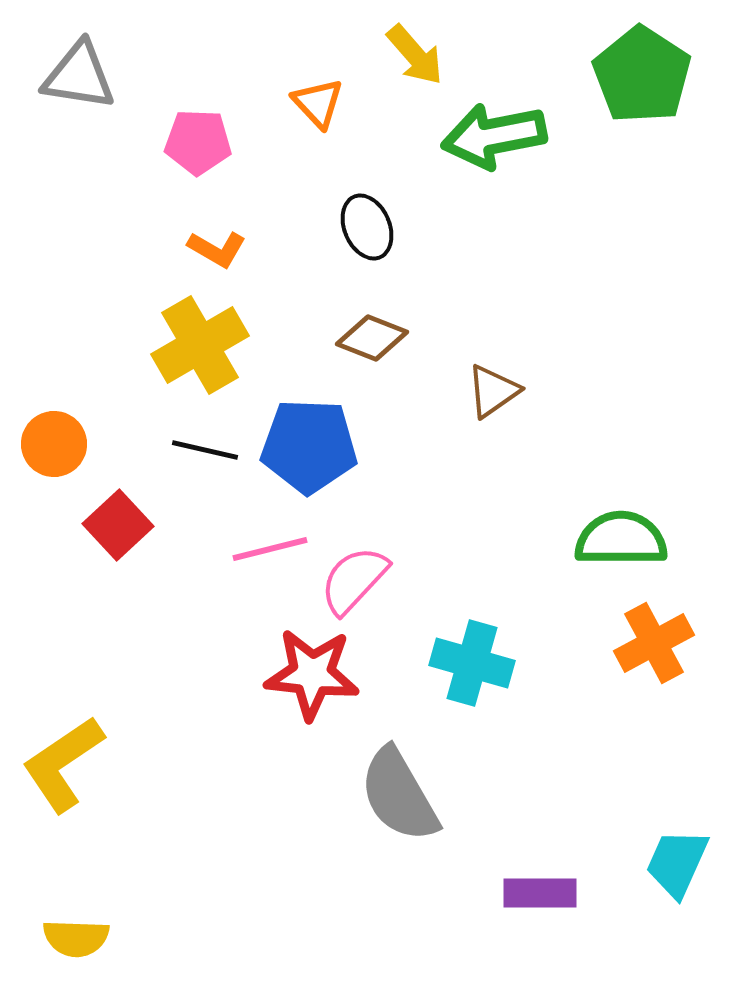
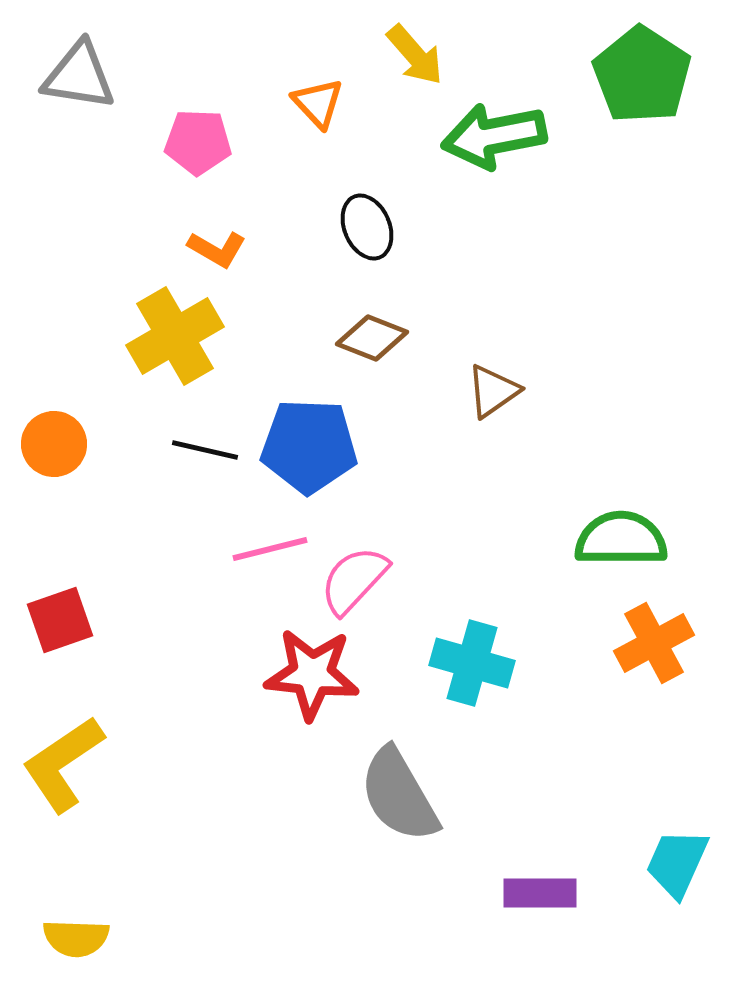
yellow cross: moved 25 px left, 9 px up
red square: moved 58 px left, 95 px down; rotated 24 degrees clockwise
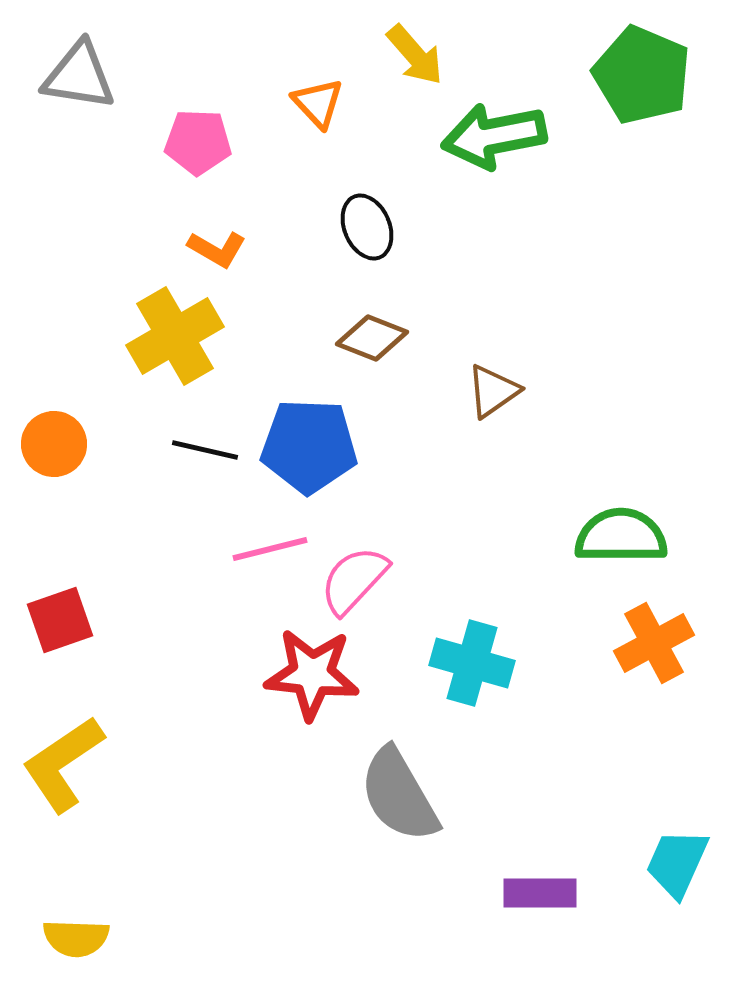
green pentagon: rotated 10 degrees counterclockwise
green semicircle: moved 3 px up
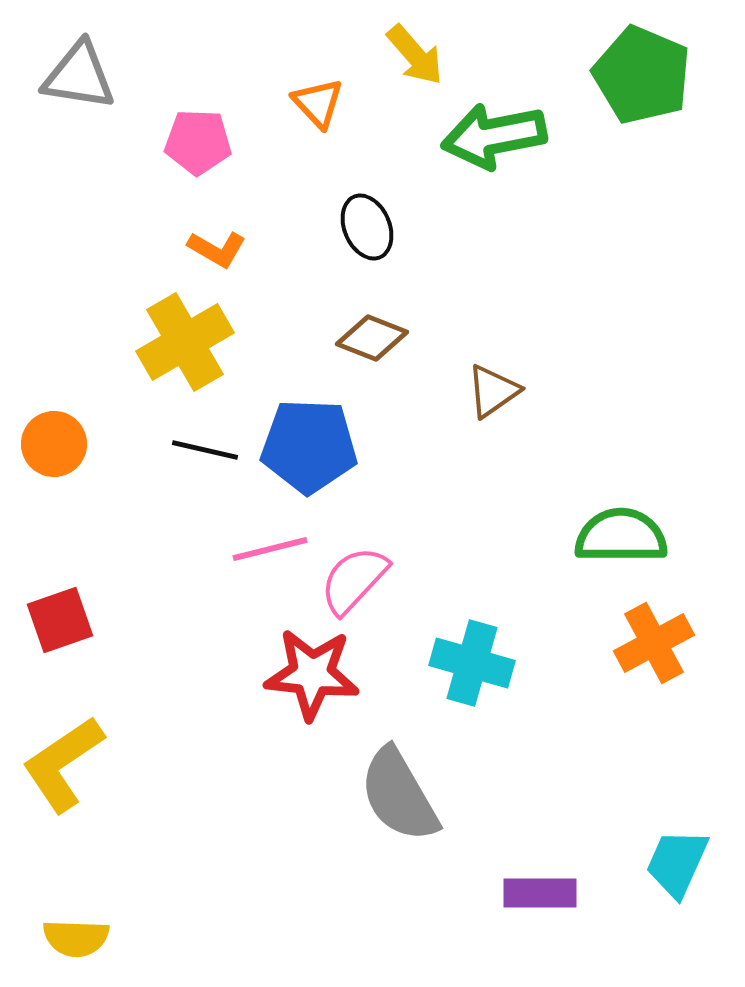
yellow cross: moved 10 px right, 6 px down
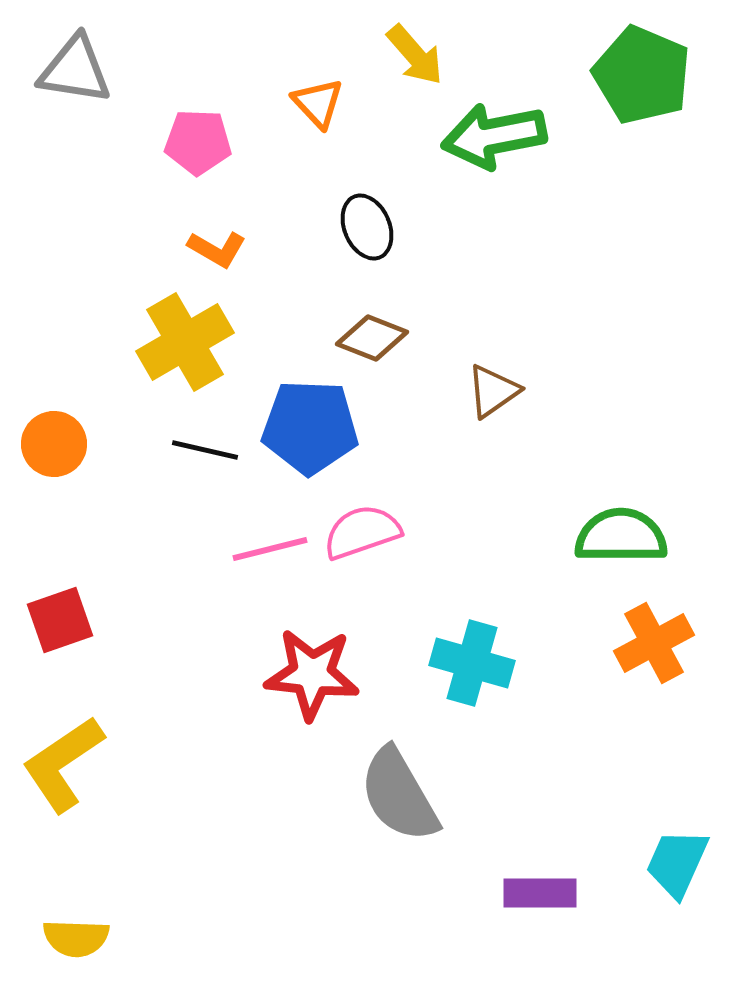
gray triangle: moved 4 px left, 6 px up
blue pentagon: moved 1 px right, 19 px up
pink semicircle: moved 8 px right, 48 px up; rotated 28 degrees clockwise
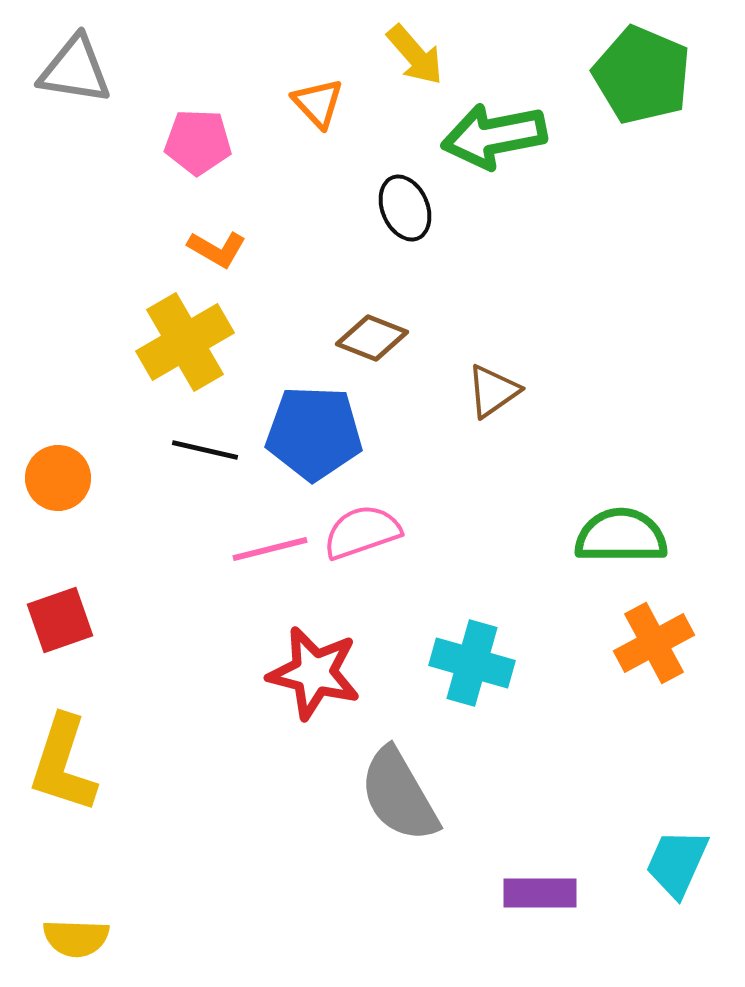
black ellipse: moved 38 px right, 19 px up
blue pentagon: moved 4 px right, 6 px down
orange circle: moved 4 px right, 34 px down
red star: moved 2 px right, 1 px up; rotated 8 degrees clockwise
yellow L-shape: rotated 38 degrees counterclockwise
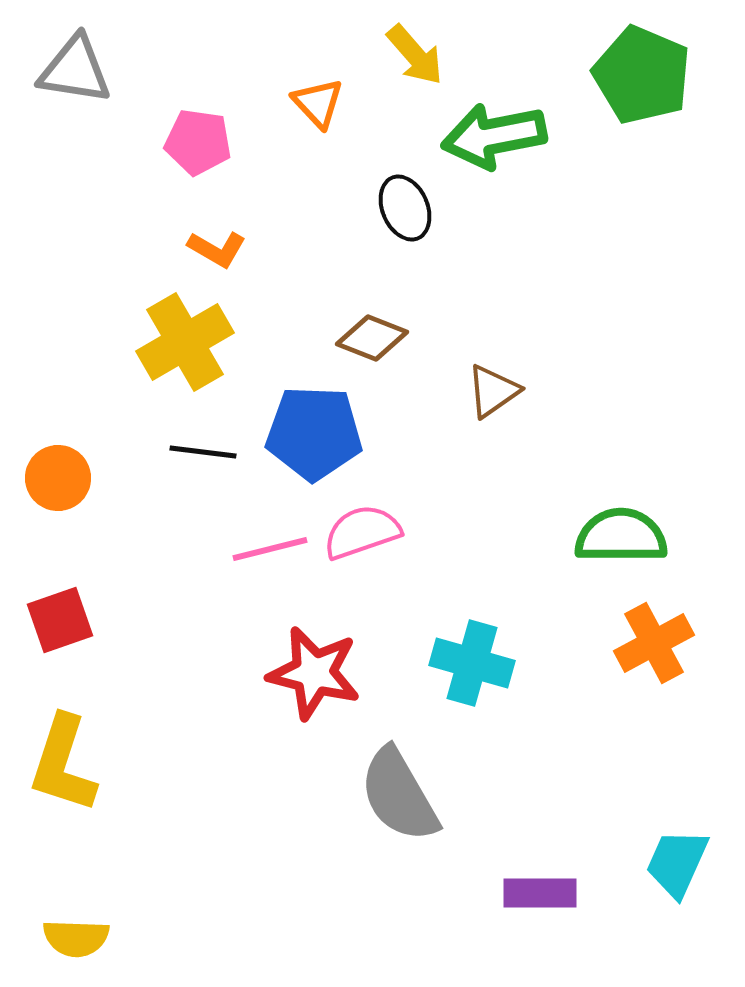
pink pentagon: rotated 6 degrees clockwise
black line: moved 2 px left, 2 px down; rotated 6 degrees counterclockwise
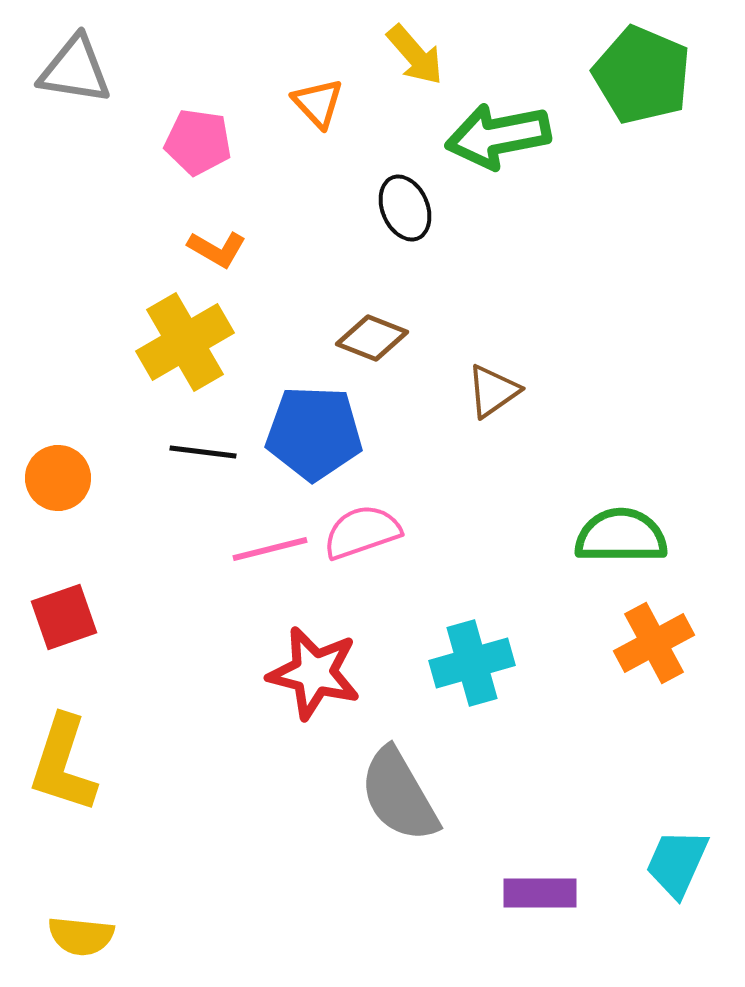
green arrow: moved 4 px right
red square: moved 4 px right, 3 px up
cyan cross: rotated 32 degrees counterclockwise
yellow semicircle: moved 5 px right, 2 px up; rotated 4 degrees clockwise
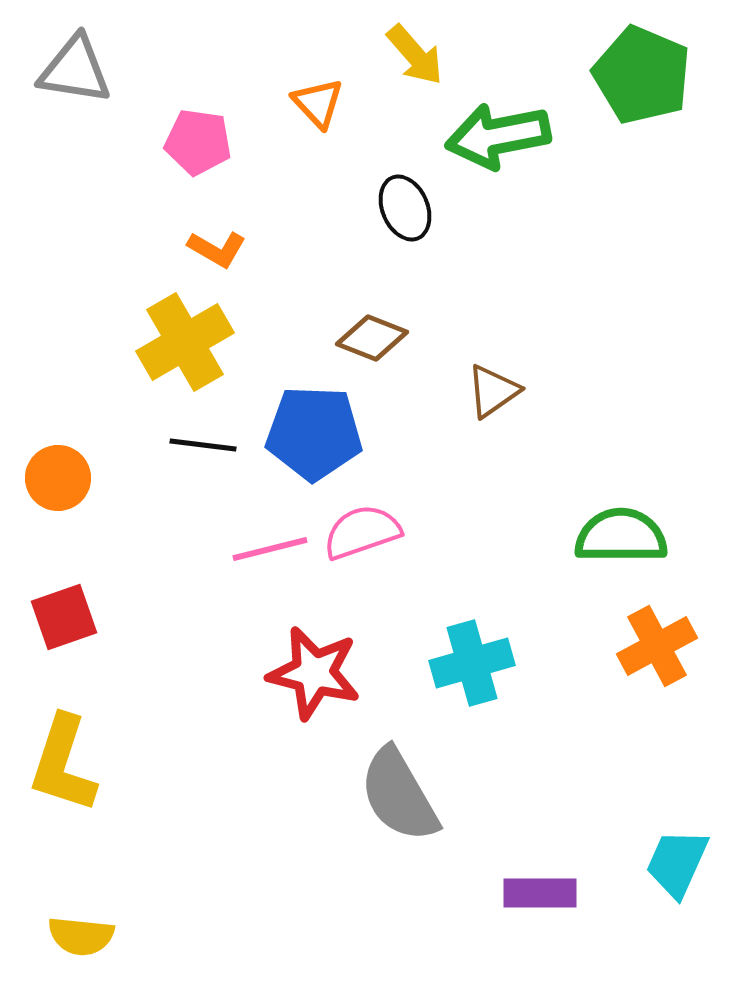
black line: moved 7 px up
orange cross: moved 3 px right, 3 px down
